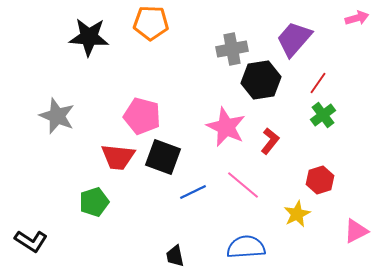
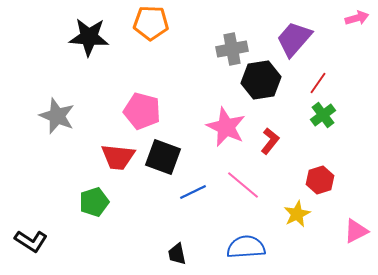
pink pentagon: moved 5 px up
black trapezoid: moved 2 px right, 2 px up
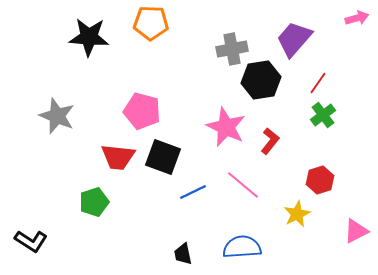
blue semicircle: moved 4 px left
black trapezoid: moved 6 px right
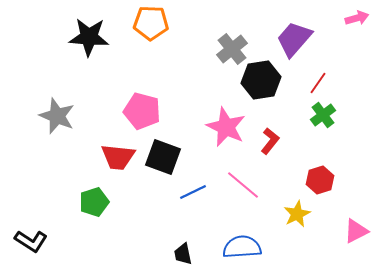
gray cross: rotated 28 degrees counterclockwise
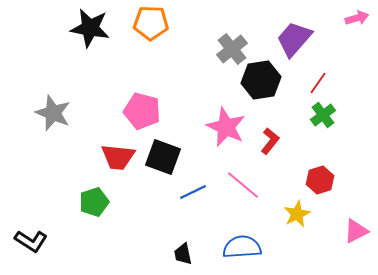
black star: moved 1 px right, 9 px up; rotated 6 degrees clockwise
gray star: moved 4 px left, 3 px up
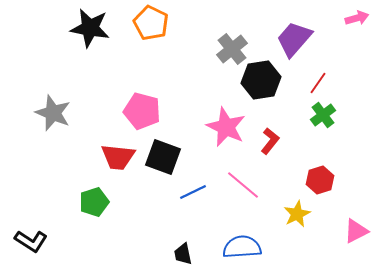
orange pentagon: rotated 24 degrees clockwise
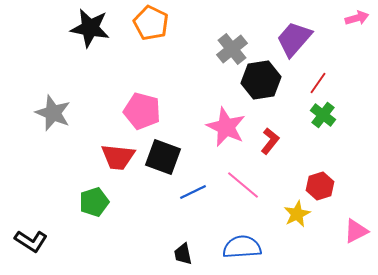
green cross: rotated 15 degrees counterclockwise
red hexagon: moved 6 px down
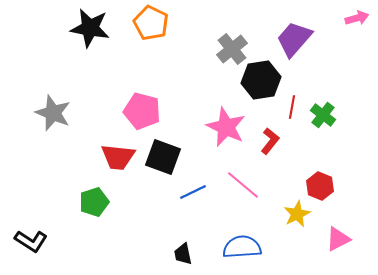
red line: moved 26 px left, 24 px down; rotated 25 degrees counterclockwise
red hexagon: rotated 20 degrees counterclockwise
pink triangle: moved 18 px left, 8 px down
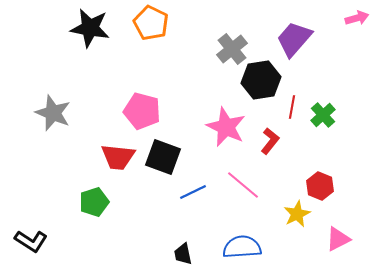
green cross: rotated 10 degrees clockwise
